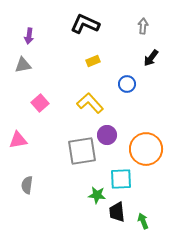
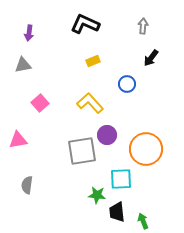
purple arrow: moved 3 px up
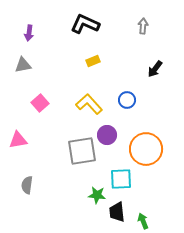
black arrow: moved 4 px right, 11 px down
blue circle: moved 16 px down
yellow L-shape: moved 1 px left, 1 px down
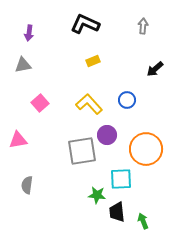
black arrow: rotated 12 degrees clockwise
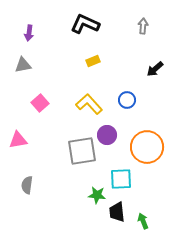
orange circle: moved 1 px right, 2 px up
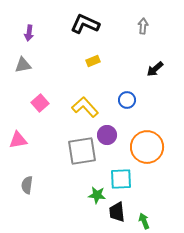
yellow L-shape: moved 4 px left, 3 px down
green arrow: moved 1 px right
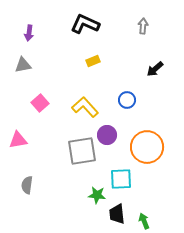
black trapezoid: moved 2 px down
